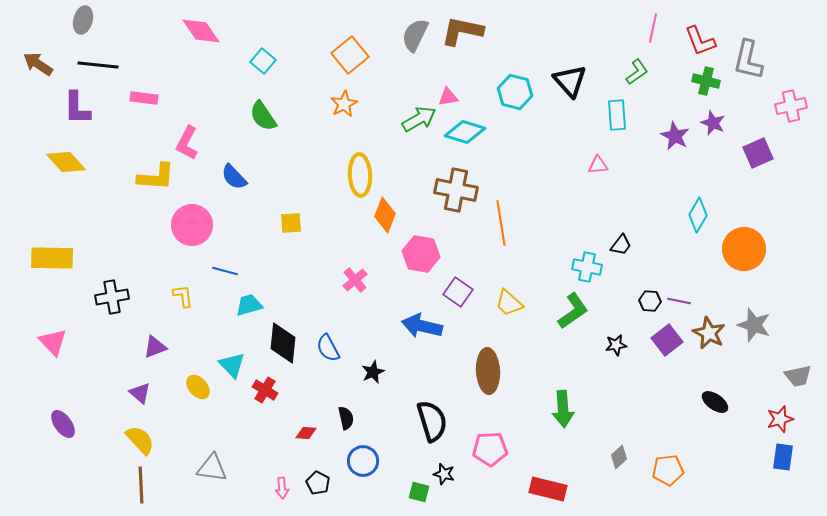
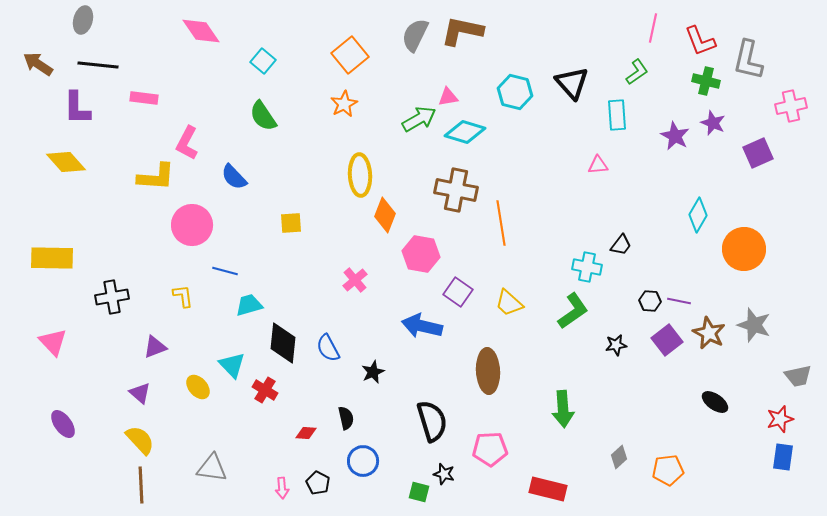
black triangle at (570, 81): moved 2 px right, 2 px down
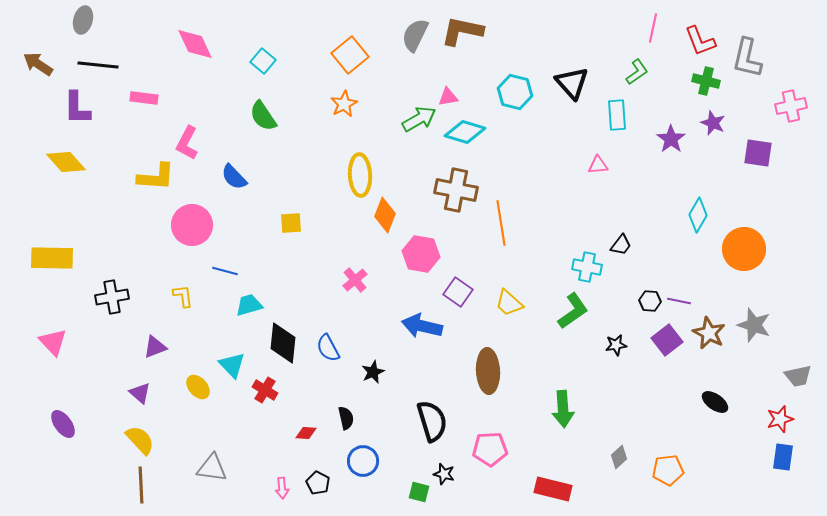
pink diamond at (201, 31): moved 6 px left, 13 px down; rotated 9 degrees clockwise
gray L-shape at (748, 60): moved 1 px left, 2 px up
purple star at (675, 136): moved 4 px left, 3 px down; rotated 8 degrees clockwise
purple square at (758, 153): rotated 32 degrees clockwise
red rectangle at (548, 489): moved 5 px right
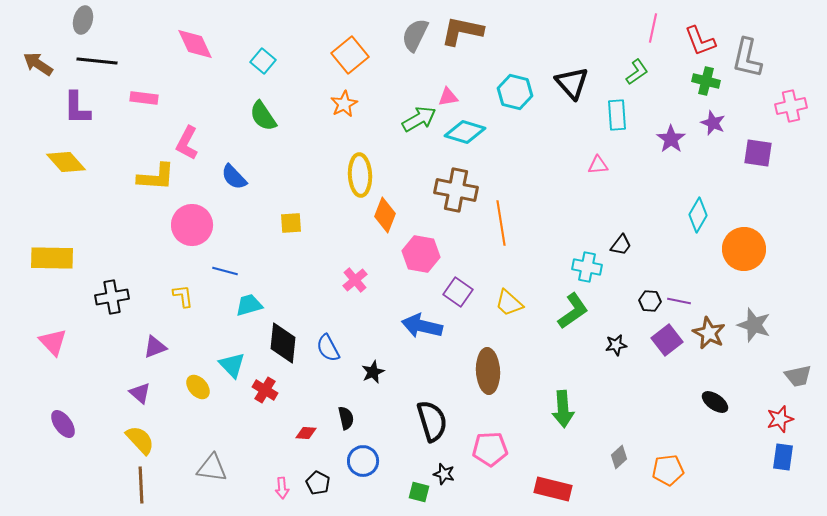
black line at (98, 65): moved 1 px left, 4 px up
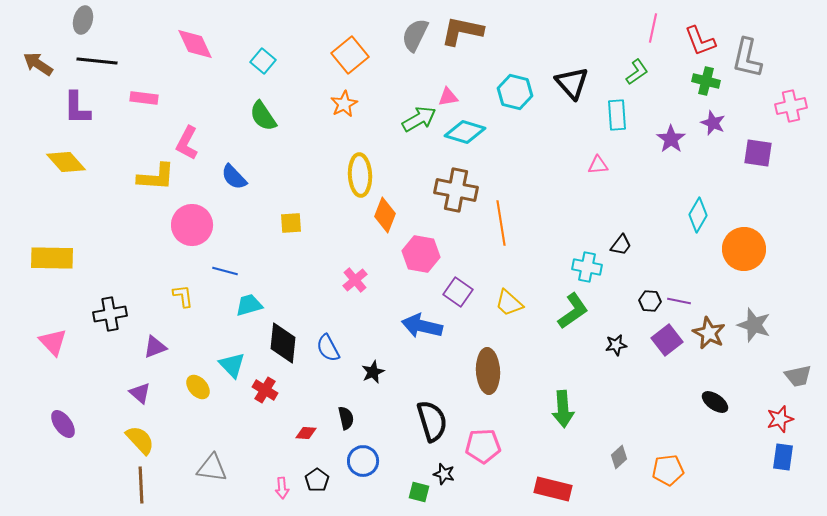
black cross at (112, 297): moved 2 px left, 17 px down
pink pentagon at (490, 449): moved 7 px left, 3 px up
black pentagon at (318, 483): moved 1 px left, 3 px up; rotated 10 degrees clockwise
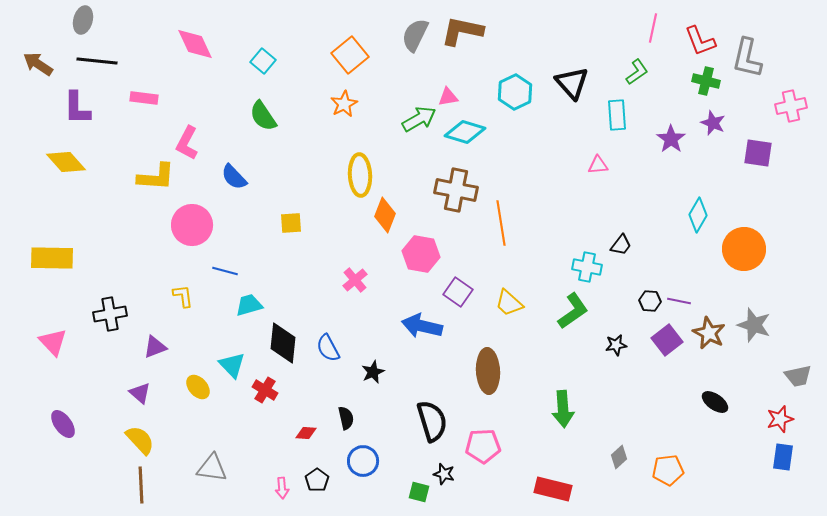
cyan hexagon at (515, 92): rotated 20 degrees clockwise
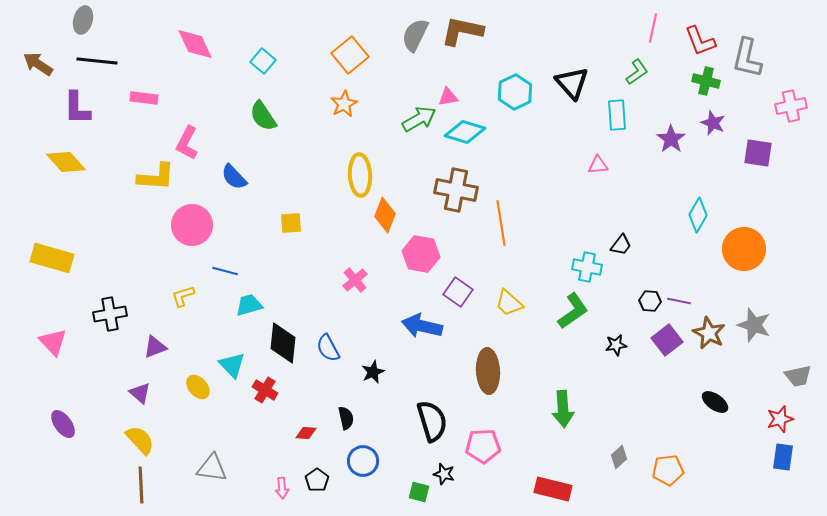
yellow rectangle at (52, 258): rotated 15 degrees clockwise
yellow L-shape at (183, 296): rotated 100 degrees counterclockwise
